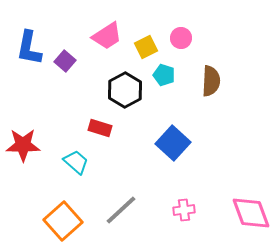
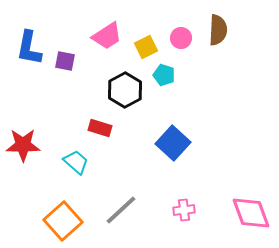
purple square: rotated 30 degrees counterclockwise
brown semicircle: moved 7 px right, 51 px up
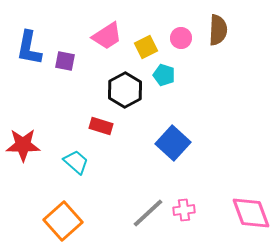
red rectangle: moved 1 px right, 2 px up
gray line: moved 27 px right, 3 px down
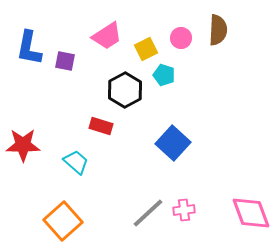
yellow square: moved 2 px down
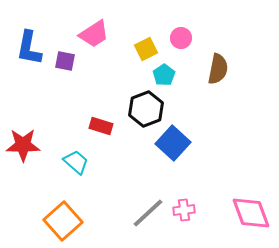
brown semicircle: moved 39 px down; rotated 8 degrees clockwise
pink trapezoid: moved 13 px left, 2 px up
cyan pentagon: rotated 20 degrees clockwise
black hexagon: moved 21 px right, 19 px down; rotated 8 degrees clockwise
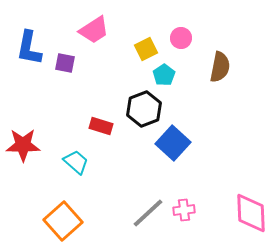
pink trapezoid: moved 4 px up
purple square: moved 2 px down
brown semicircle: moved 2 px right, 2 px up
black hexagon: moved 2 px left
pink diamond: rotated 18 degrees clockwise
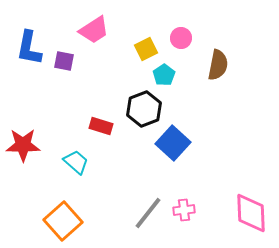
purple square: moved 1 px left, 2 px up
brown semicircle: moved 2 px left, 2 px up
gray line: rotated 9 degrees counterclockwise
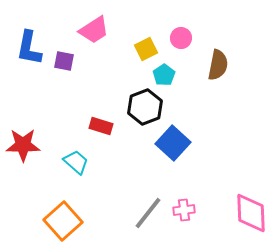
black hexagon: moved 1 px right, 2 px up
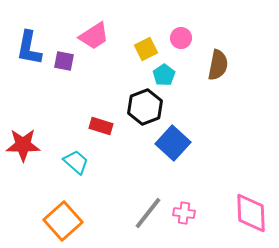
pink trapezoid: moved 6 px down
pink cross: moved 3 px down; rotated 15 degrees clockwise
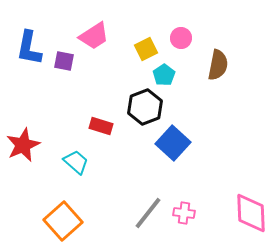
red star: rotated 24 degrees counterclockwise
